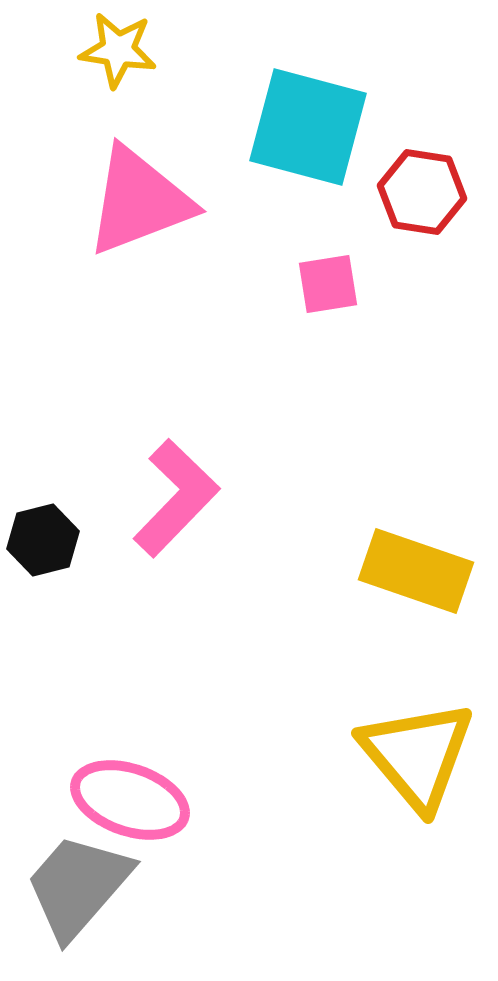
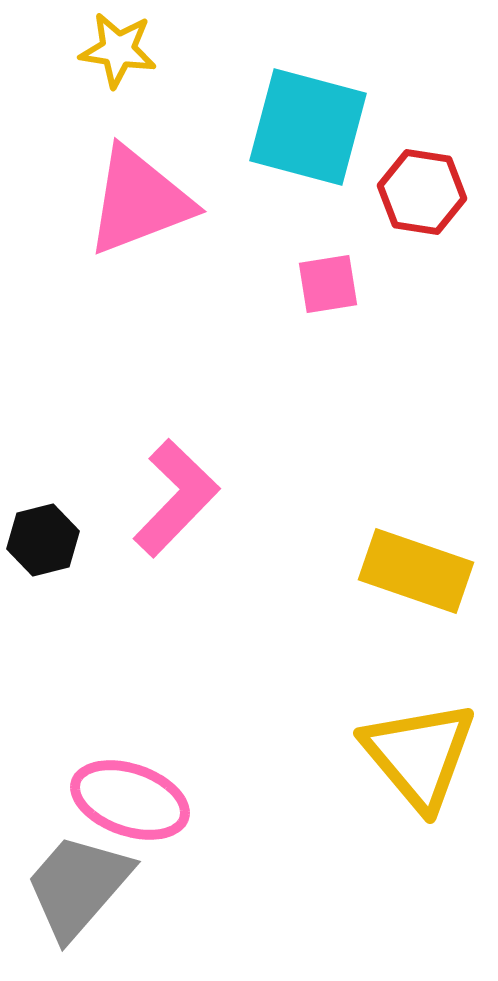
yellow triangle: moved 2 px right
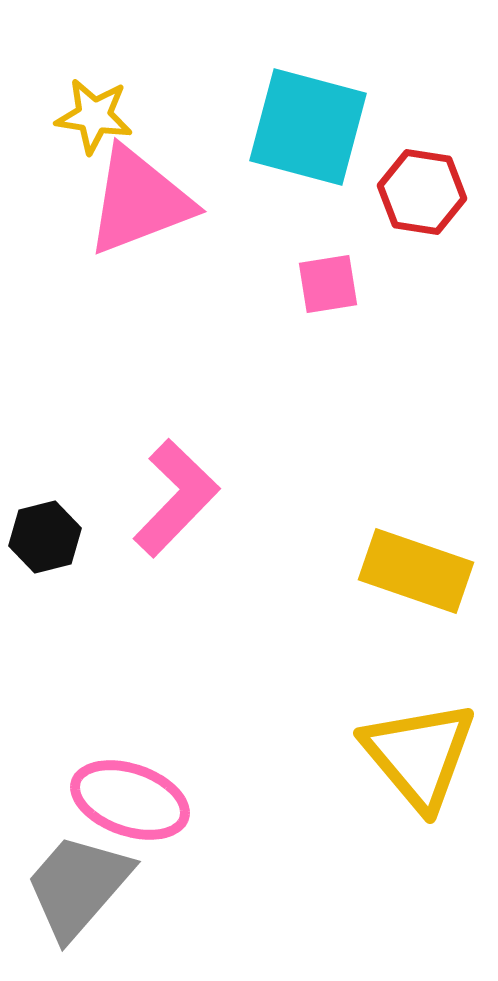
yellow star: moved 24 px left, 66 px down
black hexagon: moved 2 px right, 3 px up
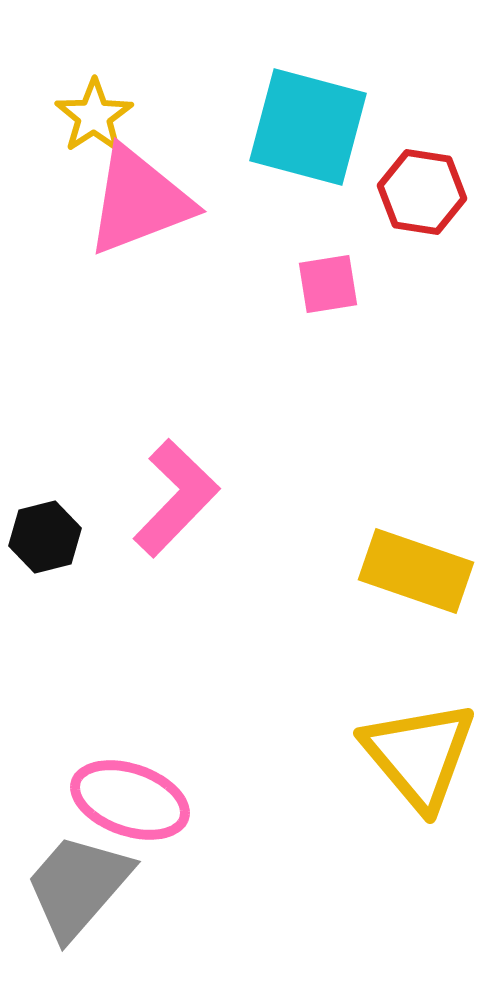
yellow star: rotated 30 degrees clockwise
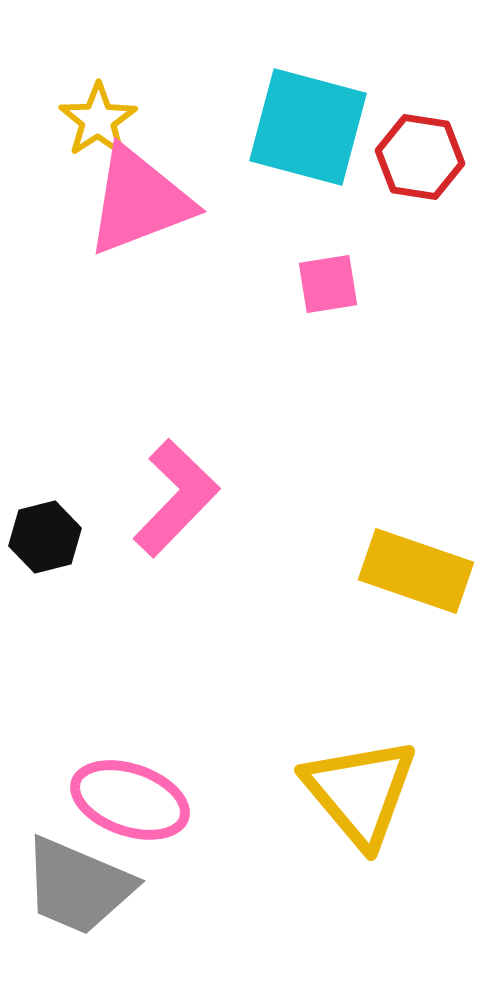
yellow star: moved 4 px right, 4 px down
red hexagon: moved 2 px left, 35 px up
yellow triangle: moved 59 px left, 37 px down
gray trapezoid: rotated 108 degrees counterclockwise
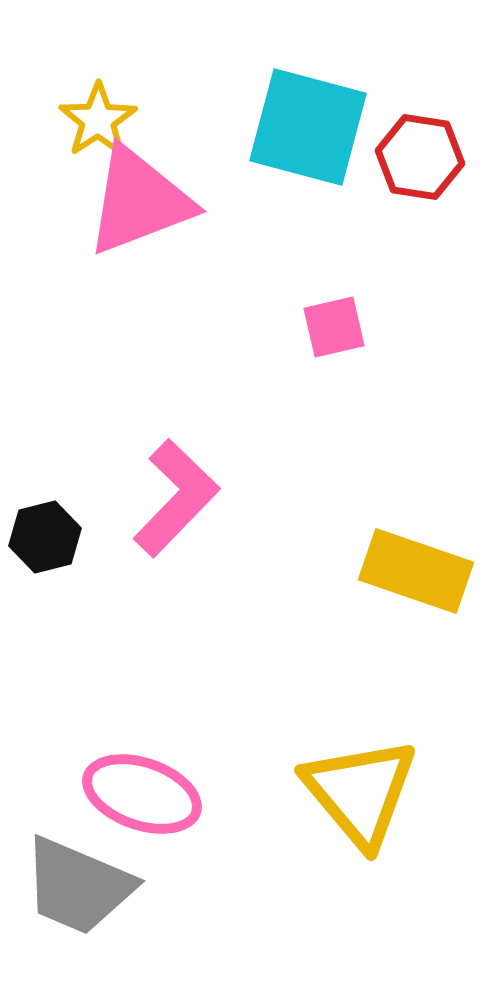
pink square: moved 6 px right, 43 px down; rotated 4 degrees counterclockwise
pink ellipse: moved 12 px right, 6 px up
